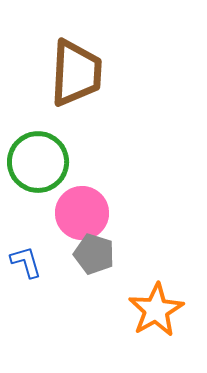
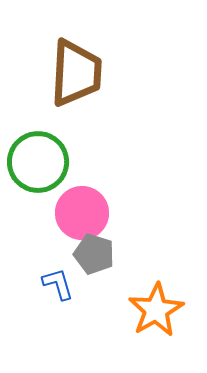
blue L-shape: moved 32 px right, 22 px down
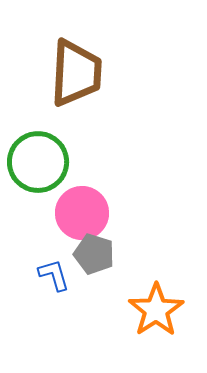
blue L-shape: moved 4 px left, 9 px up
orange star: rotated 4 degrees counterclockwise
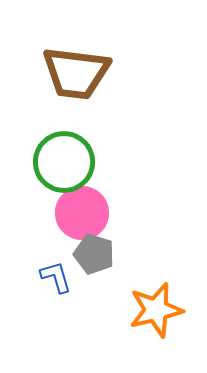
brown trapezoid: rotated 94 degrees clockwise
green circle: moved 26 px right
blue L-shape: moved 2 px right, 2 px down
orange star: rotated 20 degrees clockwise
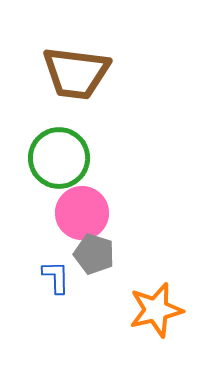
green circle: moved 5 px left, 4 px up
blue L-shape: rotated 15 degrees clockwise
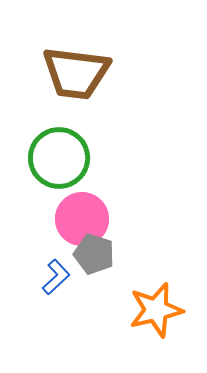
pink circle: moved 6 px down
blue L-shape: rotated 48 degrees clockwise
